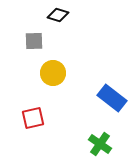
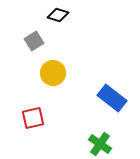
gray square: rotated 30 degrees counterclockwise
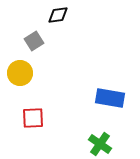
black diamond: rotated 25 degrees counterclockwise
yellow circle: moved 33 px left
blue rectangle: moved 2 px left; rotated 28 degrees counterclockwise
red square: rotated 10 degrees clockwise
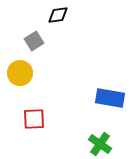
red square: moved 1 px right, 1 px down
